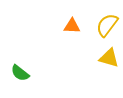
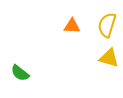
yellow semicircle: rotated 20 degrees counterclockwise
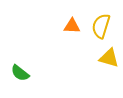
yellow semicircle: moved 6 px left, 1 px down
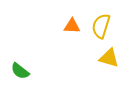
green semicircle: moved 2 px up
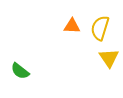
yellow semicircle: moved 1 px left, 2 px down
yellow triangle: rotated 40 degrees clockwise
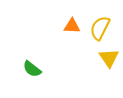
yellow semicircle: rotated 10 degrees clockwise
green semicircle: moved 12 px right, 2 px up
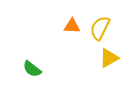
yellow triangle: rotated 35 degrees clockwise
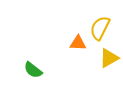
orange triangle: moved 6 px right, 17 px down
green semicircle: moved 1 px right, 1 px down
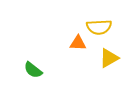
yellow semicircle: moved 1 px left, 1 px up; rotated 120 degrees counterclockwise
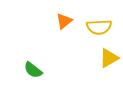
orange triangle: moved 14 px left, 22 px up; rotated 42 degrees counterclockwise
